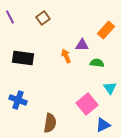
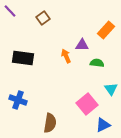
purple line: moved 6 px up; rotated 16 degrees counterclockwise
cyan triangle: moved 1 px right, 1 px down
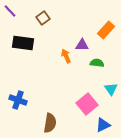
black rectangle: moved 15 px up
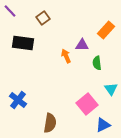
green semicircle: rotated 104 degrees counterclockwise
blue cross: rotated 18 degrees clockwise
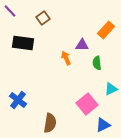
orange arrow: moved 2 px down
cyan triangle: rotated 40 degrees clockwise
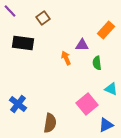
cyan triangle: rotated 48 degrees clockwise
blue cross: moved 4 px down
blue triangle: moved 3 px right
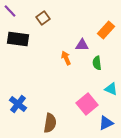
black rectangle: moved 5 px left, 4 px up
blue triangle: moved 2 px up
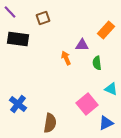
purple line: moved 1 px down
brown square: rotated 16 degrees clockwise
